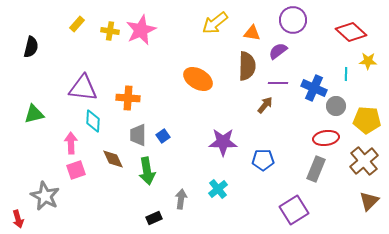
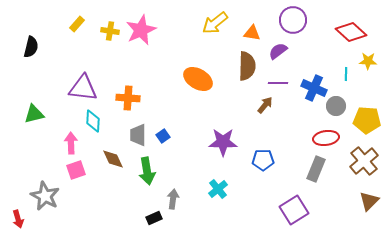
gray arrow: moved 8 px left
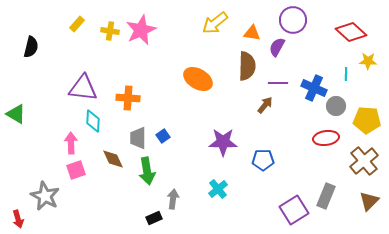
purple semicircle: moved 1 px left, 4 px up; rotated 24 degrees counterclockwise
green triangle: moved 18 px left; rotated 45 degrees clockwise
gray trapezoid: moved 3 px down
gray rectangle: moved 10 px right, 27 px down
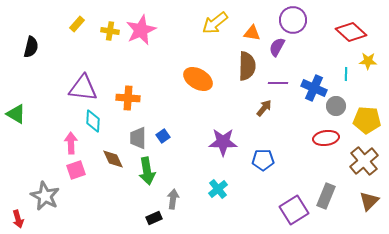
brown arrow: moved 1 px left, 3 px down
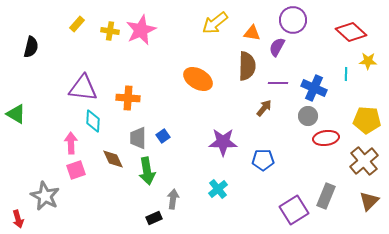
gray circle: moved 28 px left, 10 px down
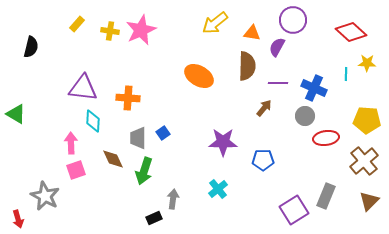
yellow star: moved 1 px left, 2 px down
orange ellipse: moved 1 px right, 3 px up
gray circle: moved 3 px left
blue square: moved 3 px up
green arrow: moved 3 px left; rotated 28 degrees clockwise
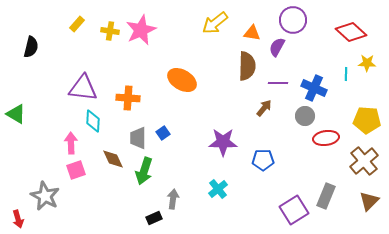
orange ellipse: moved 17 px left, 4 px down
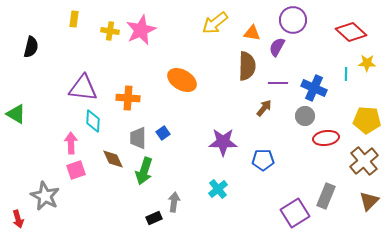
yellow rectangle: moved 3 px left, 5 px up; rotated 35 degrees counterclockwise
gray arrow: moved 1 px right, 3 px down
purple square: moved 1 px right, 3 px down
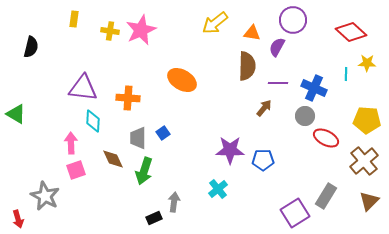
red ellipse: rotated 35 degrees clockwise
purple star: moved 7 px right, 8 px down
gray rectangle: rotated 10 degrees clockwise
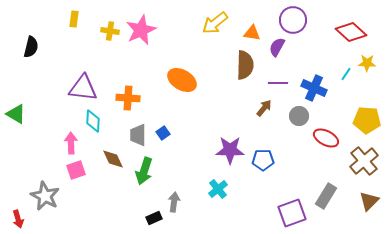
brown semicircle: moved 2 px left, 1 px up
cyan line: rotated 32 degrees clockwise
gray circle: moved 6 px left
gray trapezoid: moved 3 px up
purple square: moved 3 px left; rotated 12 degrees clockwise
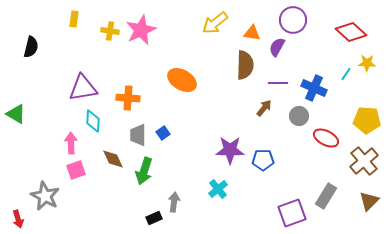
purple triangle: rotated 16 degrees counterclockwise
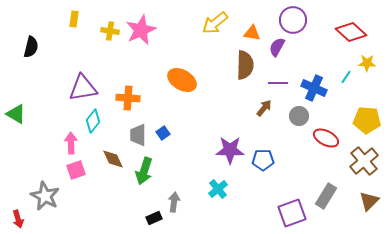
cyan line: moved 3 px down
cyan diamond: rotated 35 degrees clockwise
